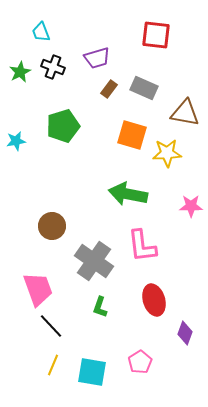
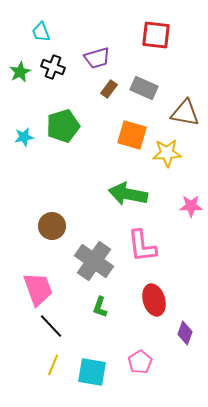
cyan star: moved 8 px right, 4 px up
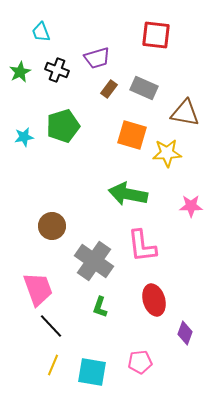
black cross: moved 4 px right, 3 px down
pink pentagon: rotated 25 degrees clockwise
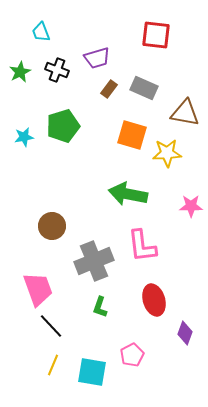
gray cross: rotated 33 degrees clockwise
pink pentagon: moved 8 px left, 7 px up; rotated 20 degrees counterclockwise
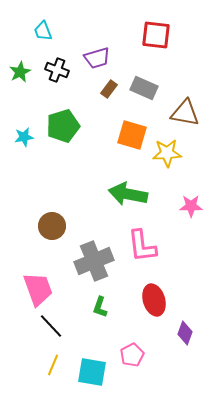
cyan trapezoid: moved 2 px right, 1 px up
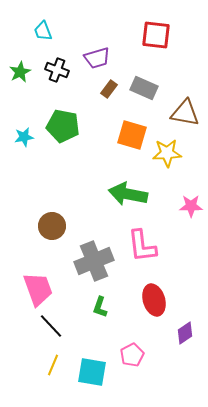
green pentagon: rotated 28 degrees clockwise
purple diamond: rotated 35 degrees clockwise
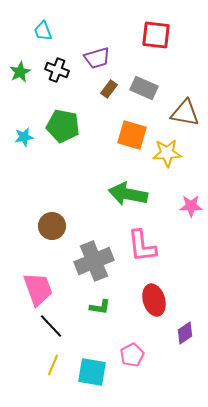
green L-shape: rotated 100 degrees counterclockwise
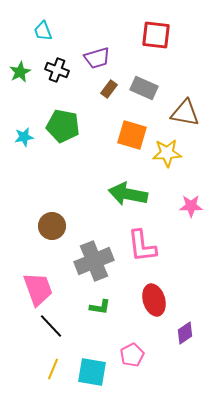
yellow line: moved 4 px down
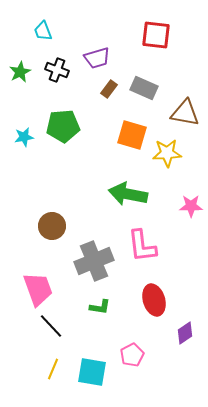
green pentagon: rotated 16 degrees counterclockwise
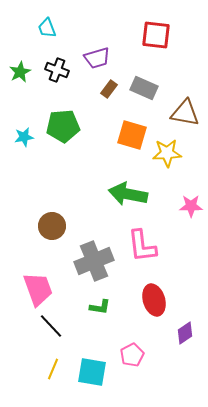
cyan trapezoid: moved 4 px right, 3 px up
